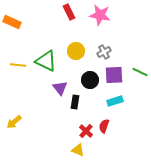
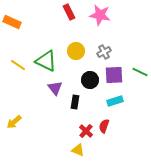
yellow line: rotated 28 degrees clockwise
purple triangle: moved 5 px left
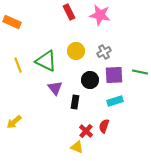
yellow line: rotated 35 degrees clockwise
green line: rotated 14 degrees counterclockwise
yellow triangle: moved 1 px left, 3 px up
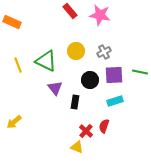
red rectangle: moved 1 px right, 1 px up; rotated 14 degrees counterclockwise
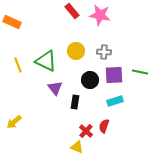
red rectangle: moved 2 px right
gray cross: rotated 32 degrees clockwise
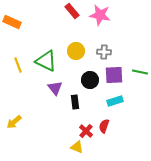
black rectangle: rotated 16 degrees counterclockwise
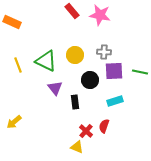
yellow circle: moved 1 px left, 4 px down
purple square: moved 4 px up
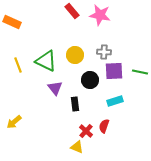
black rectangle: moved 2 px down
